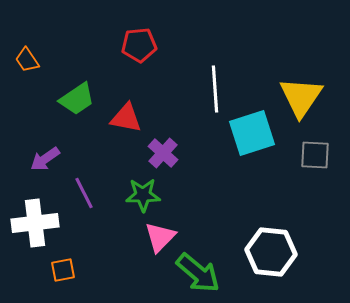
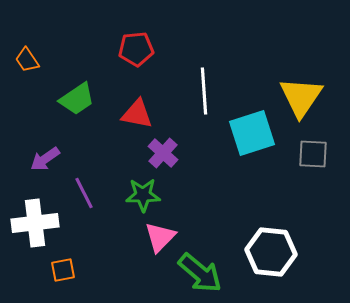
red pentagon: moved 3 px left, 4 px down
white line: moved 11 px left, 2 px down
red triangle: moved 11 px right, 4 px up
gray square: moved 2 px left, 1 px up
green arrow: moved 2 px right
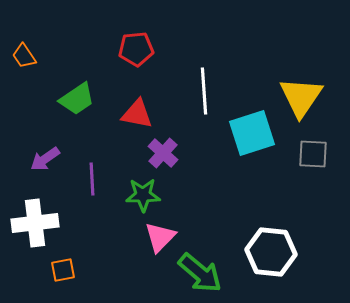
orange trapezoid: moved 3 px left, 4 px up
purple line: moved 8 px right, 14 px up; rotated 24 degrees clockwise
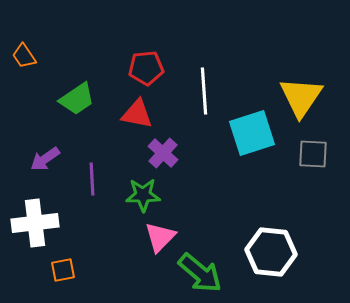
red pentagon: moved 10 px right, 19 px down
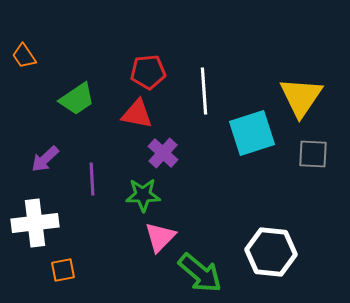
red pentagon: moved 2 px right, 4 px down
purple arrow: rotated 8 degrees counterclockwise
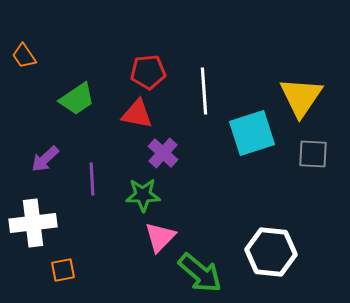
white cross: moved 2 px left
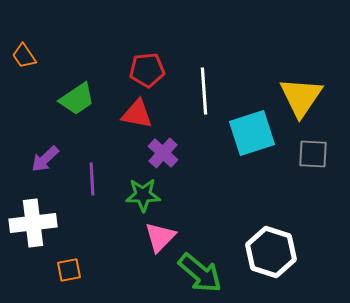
red pentagon: moved 1 px left, 2 px up
white hexagon: rotated 12 degrees clockwise
orange square: moved 6 px right
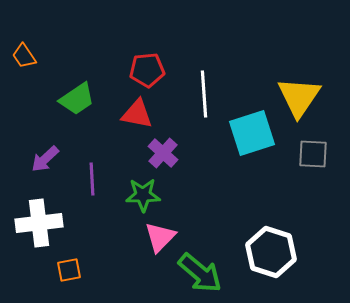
white line: moved 3 px down
yellow triangle: moved 2 px left
white cross: moved 6 px right
